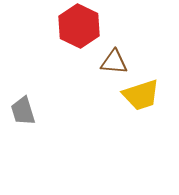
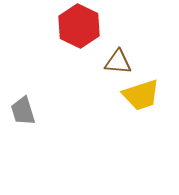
brown triangle: moved 4 px right
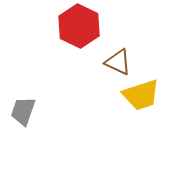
brown triangle: rotated 20 degrees clockwise
gray trapezoid: rotated 36 degrees clockwise
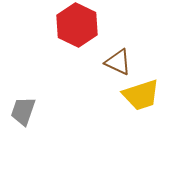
red hexagon: moved 2 px left, 1 px up
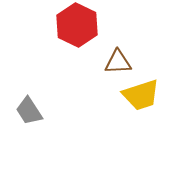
brown triangle: rotated 28 degrees counterclockwise
gray trapezoid: moved 6 px right; rotated 52 degrees counterclockwise
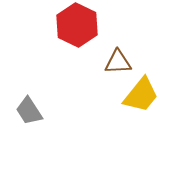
yellow trapezoid: rotated 33 degrees counterclockwise
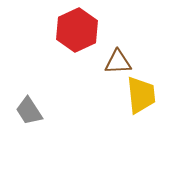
red hexagon: moved 5 px down; rotated 9 degrees clockwise
yellow trapezoid: rotated 45 degrees counterclockwise
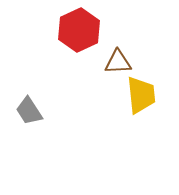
red hexagon: moved 2 px right
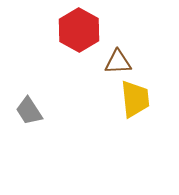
red hexagon: rotated 6 degrees counterclockwise
yellow trapezoid: moved 6 px left, 4 px down
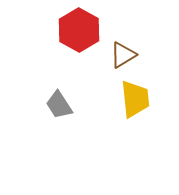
brown triangle: moved 5 px right, 7 px up; rotated 28 degrees counterclockwise
gray trapezoid: moved 30 px right, 6 px up
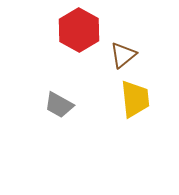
brown triangle: rotated 8 degrees counterclockwise
gray trapezoid: rotated 28 degrees counterclockwise
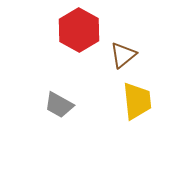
yellow trapezoid: moved 2 px right, 2 px down
